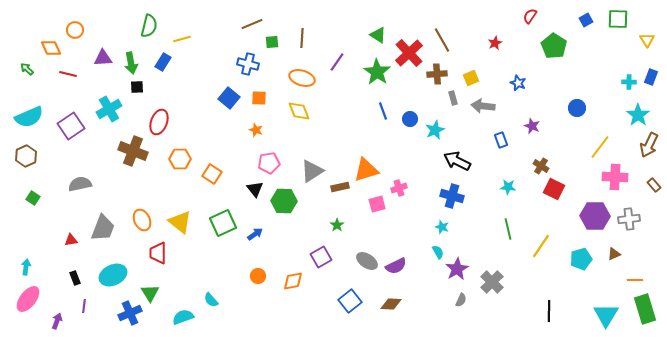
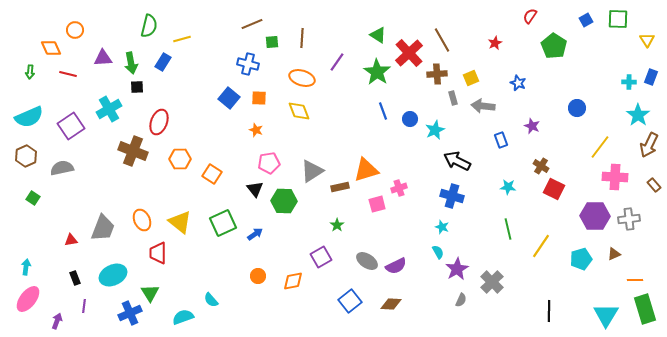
green arrow at (27, 69): moved 3 px right, 3 px down; rotated 128 degrees counterclockwise
gray semicircle at (80, 184): moved 18 px left, 16 px up
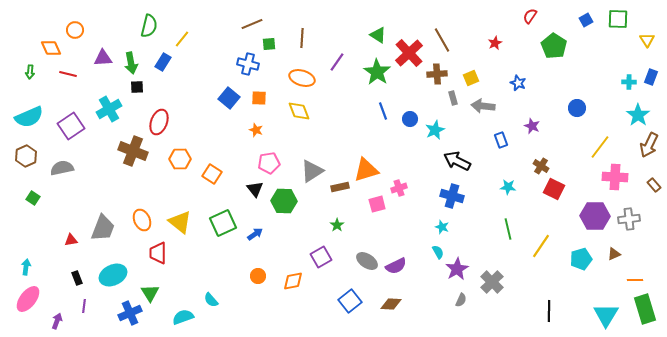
yellow line at (182, 39): rotated 36 degrees counterclockwise
green square at (272, 42): moved 3 px left, 2 px down
black rectangle at (75, 278): moved 2 px right
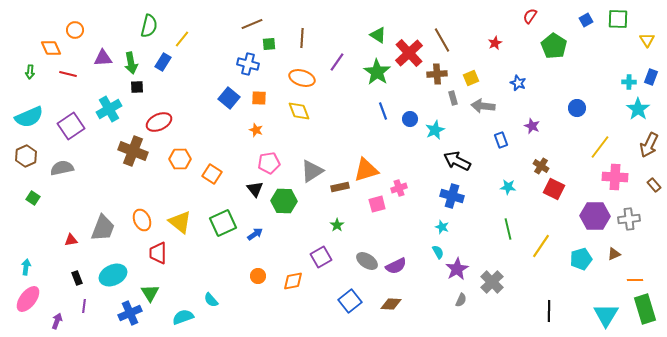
cyan star at (638, 115): moved 6 px up
red ellipse at (159, 122): rotated 45 degrees clockwise
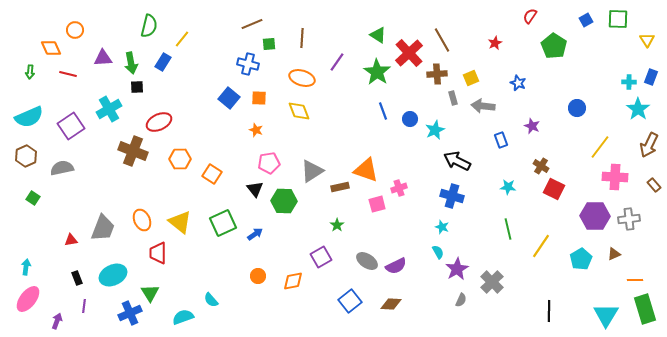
orange triangle at (366, 170): rotated 36 degrees clockwise
cyan pentagon at (581, 259): rotated 15 degrees counterclockwise
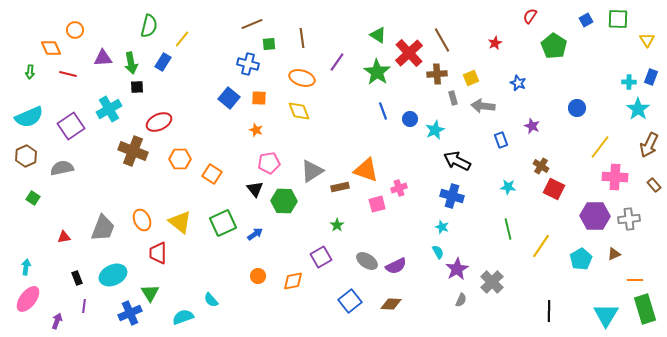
brown line at (302, 38): rotated 12 degrees counterclockwise
red triangle at (71, 240): moved 7 px left, 3 px up
